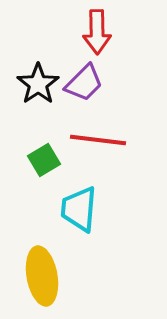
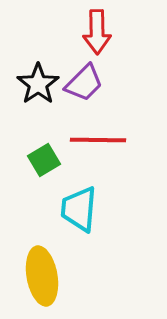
red line: rotated 6 degrees counterclockwise
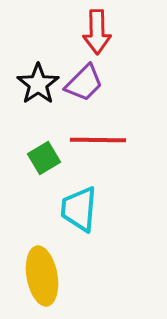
green square: moved 2 px up
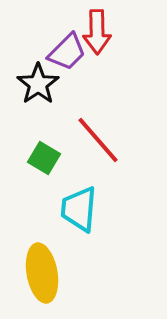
purple trapezoid: moved 17 px left, 31 px up
red line: rotated 48 degrees clockwise
green square: rotated 28 degrees counterclockwise
yellow ellipse: moved 3 px up
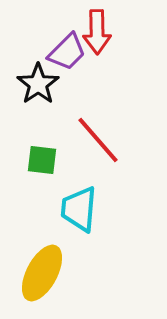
green square: moved 2 px left, 2 px down; rotated 24 degrees counterclockwise
yellow ellipse: rotated 38 degrees clockwise
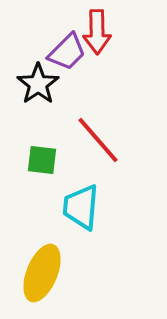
cyan trapezoid: moved 2 px right, 2 px up
yellow ellipse: rotated 6 degrees counterclockwise
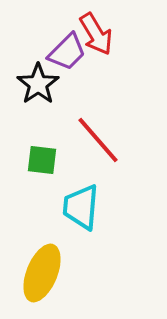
red arrow: moved 1 px left, 2 px down; rotated 30 degrees counterclockwise
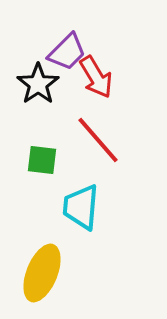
red arrow: moved 43 px down
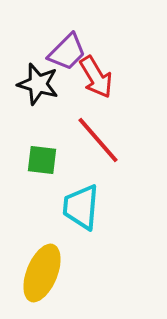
black star: rotated 21 degrees counterclockwise
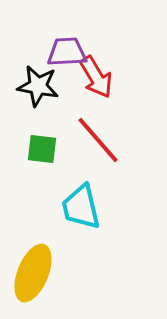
purple trapezoid: rotated 138 degrees counterclockwise
black star: moved 2 px down; rotated 6 degrees counterclockwise
green square: moved 11 px up
cyan trapezoid: rotated 18 degrees counterclockwise
yellow ellipse: moved 9 px left
